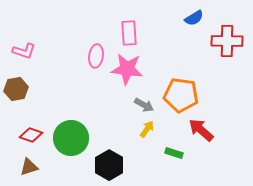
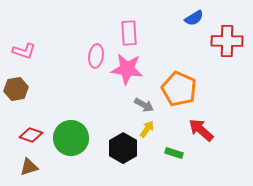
orange pentagon: moved 2 px left, 6 px up; rotated 16 degrees clockwise
black hexagon: moved 14 px right, 17 px up
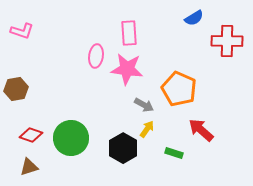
pink L-shape: moved 2 px left, 20 px up
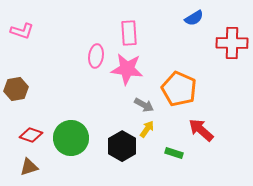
red cross: moved 5 px right, 2 px down
black hexagon: moved 1 px left, 2 px up
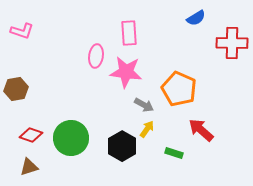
blue semicircle: moved 2 px right
pink star: moved 1 px left, 3 px down
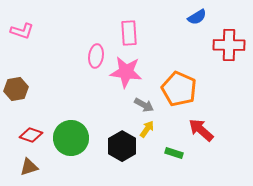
blue semicircle: moved 1 px right, 1 px up
red cross: moved 3 px left, 2 px down
